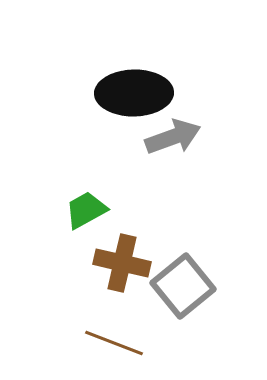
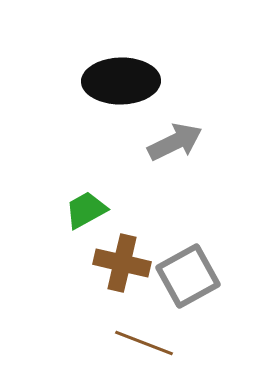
black ellipse: moved 13 px left, 12 px up
gray arrow: moved 2 px right, 5 px down; rotated 6 degrees counterclockwise
gray square: moved 5 px right, 10 px up; rotated 10 degrees clockwise
brown line: moved 30 px right
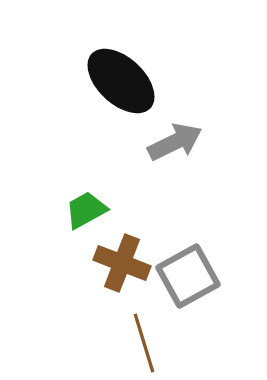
black ellipse: rotated 44 degrees clockwise
brown cross: rotated 8 degrees clockwise
brown line: rotated 52 degrees clockwise
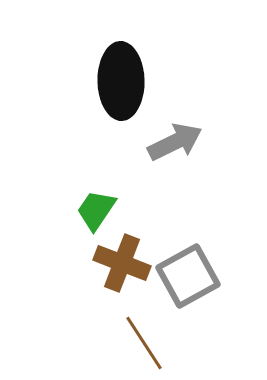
black ellipse: rotated 46 degrees clockwise
green trapezoid: moved 10 px right; rotated 27 degrees counterclockwise
brown line: rotated 16 degrees counterclockwise
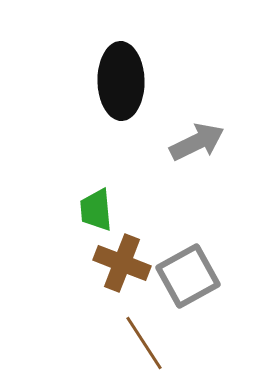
gray arrow: moved 22 px right
green trapezoid: rotated 39 degrees counterclockwise
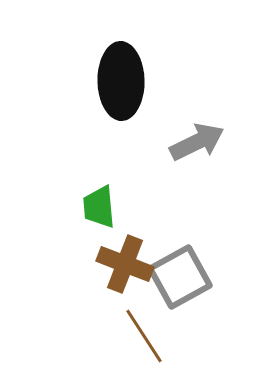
green trapezoid: moved 3 px right, 3 px up
brown cross: moved 3 px right, 1 px down
gray square: moved 8 px left, 1 px down
brown line: moved 7 px up
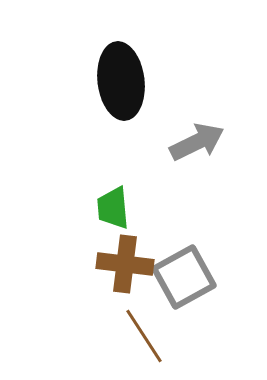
black ellipse: rotated 6 degrees counterclockwise
green trapezoid: moved 14 px right, 1 px down
brown cross: rotated 14 degrees counterclockwise
gray square: moved 4 px right
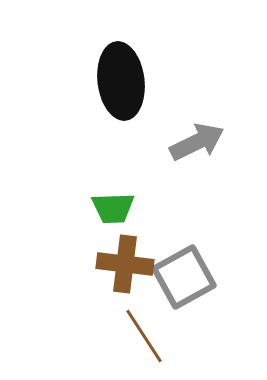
green trapezoid: rotated 87 degrees counterclockwise
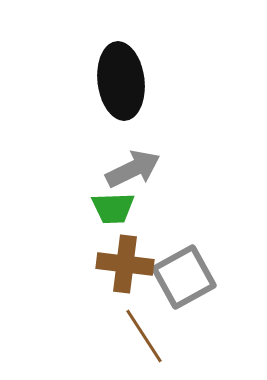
gray arrow: moved 64 px left, 27 px down
